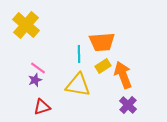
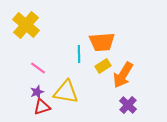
orange arrow: rotated 128 degrees counterclockwise
purple star: moved 2 px right, 12 px down
yellow triangle: moved 12 px left, 7 px down
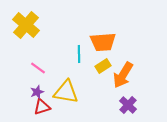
orange trapezoid: moved 1 px right
